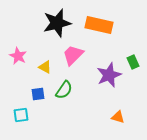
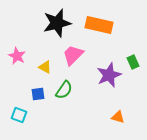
pink star: moved 1 px left
cyan square: moved 2 px left; rotated 28 degrees clockwise
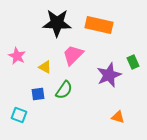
black star: rotated 16 degrees clockwise
